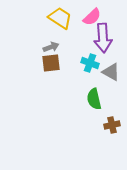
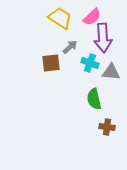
gray arrow: moved 19 px right; rotated 21 degrees counterclockwise
gray triangle: rotated 24 degrees counterclockwise
brown cross: moved 5 px left, 2 px down; rotated 21 degrees clockwise
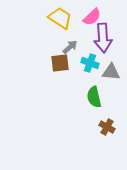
brown square: moved 9 px right
green semicircle: moved 2 px up
brown cross: rotated 21 degrees clockwise
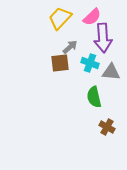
yellow trapezoid: rotated 80 degrees counterclockwise
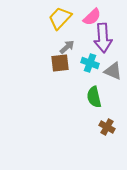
gray arrow: moved 3 px left
gray triangle: moved 2 px right, 1 px up; rotated 18 degrees clockwise
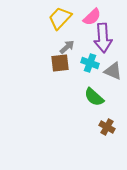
green semicircle: rotated 35 degrees counterclockwise
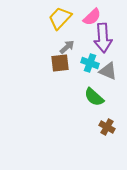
gray triangle: moved 5 px left
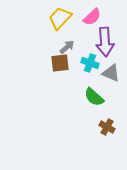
purple arrow: moved 2 px right, 4 px down
gray triangle: moved 3 px right, 2 px down
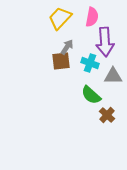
pink semicircle: rotated 36 degrees counterclockwise
gray arrow: rotated 14 degrees counterclockwise
brown square: moved 1 px right, 2 px up
gray triangle: moved 2 px right, 3 px down; rotated 24 degrees counterclockwise
green semicircle: moved 3 px left, 2 px up
brown cross: moved 12 px up; rotated 14 degrees clockwise
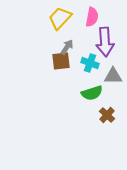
green semicircle: moved 1 px right, 2 px up; rotated 60 degrees counterclockwise
